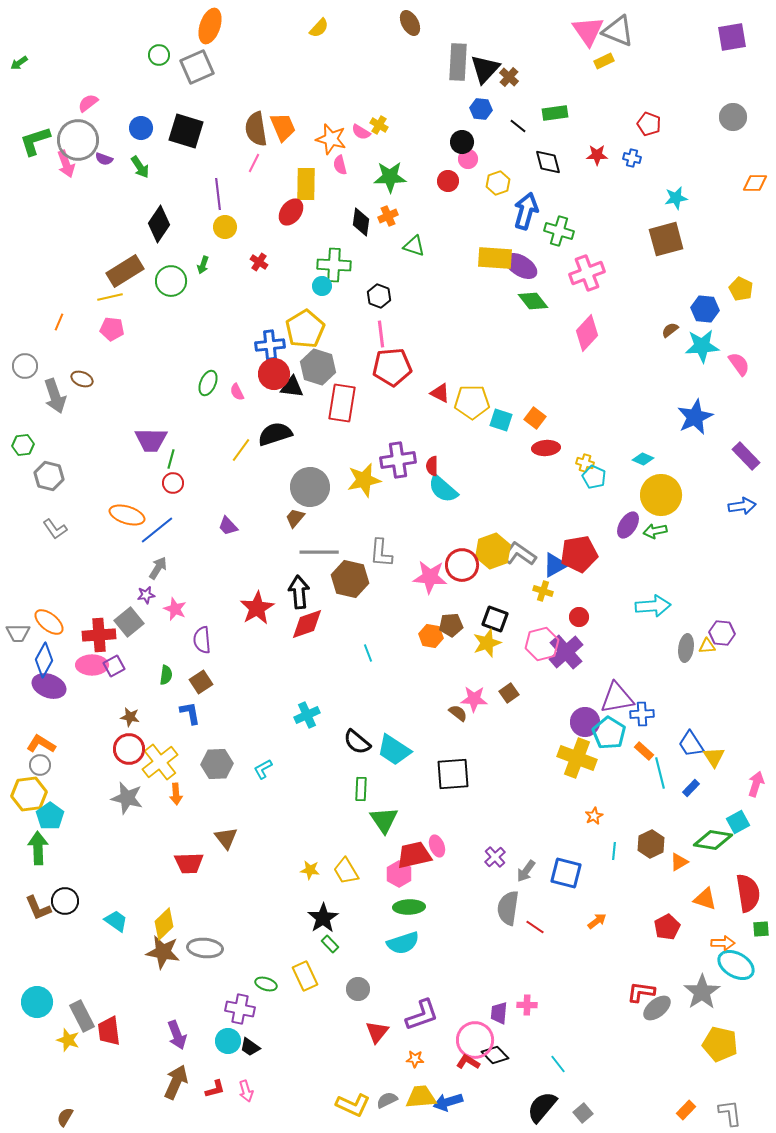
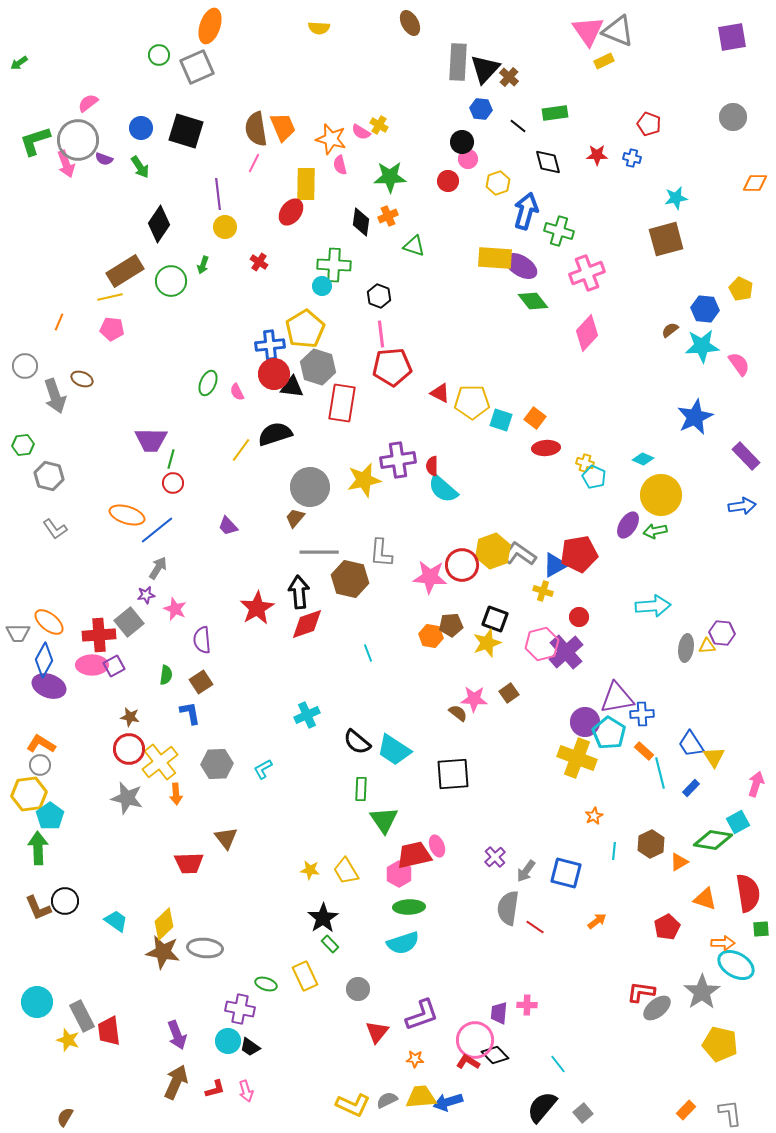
yellow semicircle at (319, 28): rotated 50 degrees clockwise
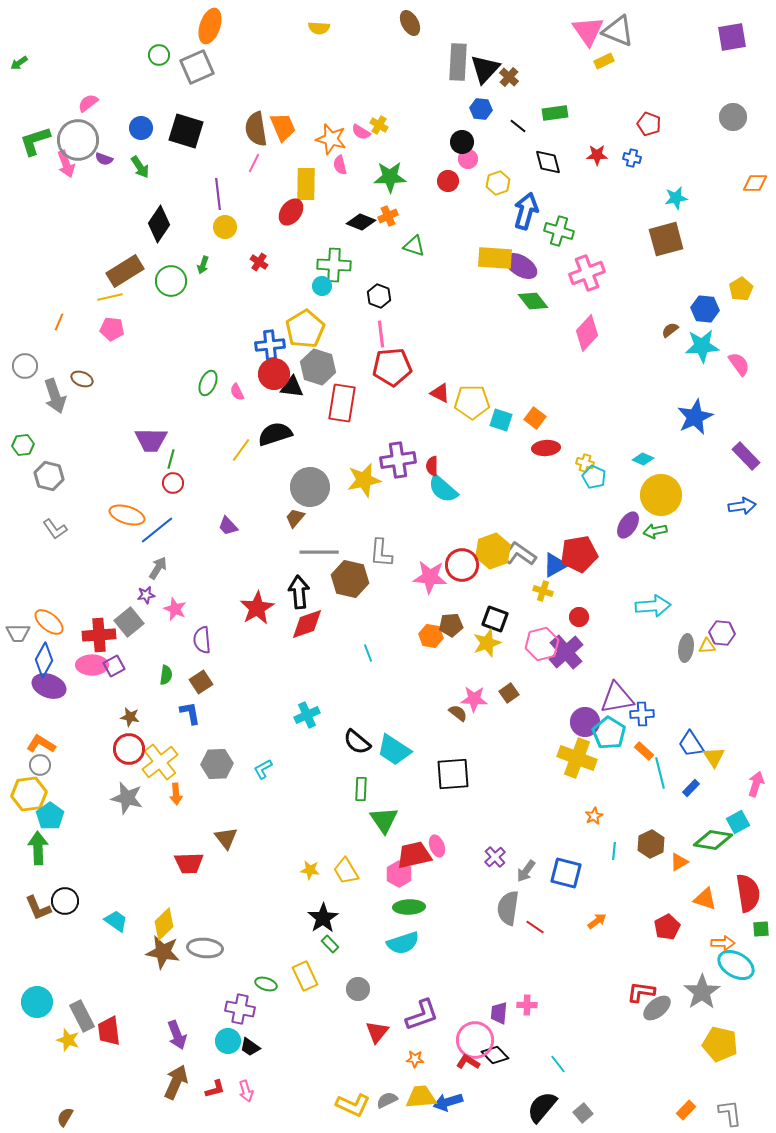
black diamond at (361, 222): rotated 76 degrees counterclockwise
yellow pentagon at (741, 289): rotated 15 degrees clockwise
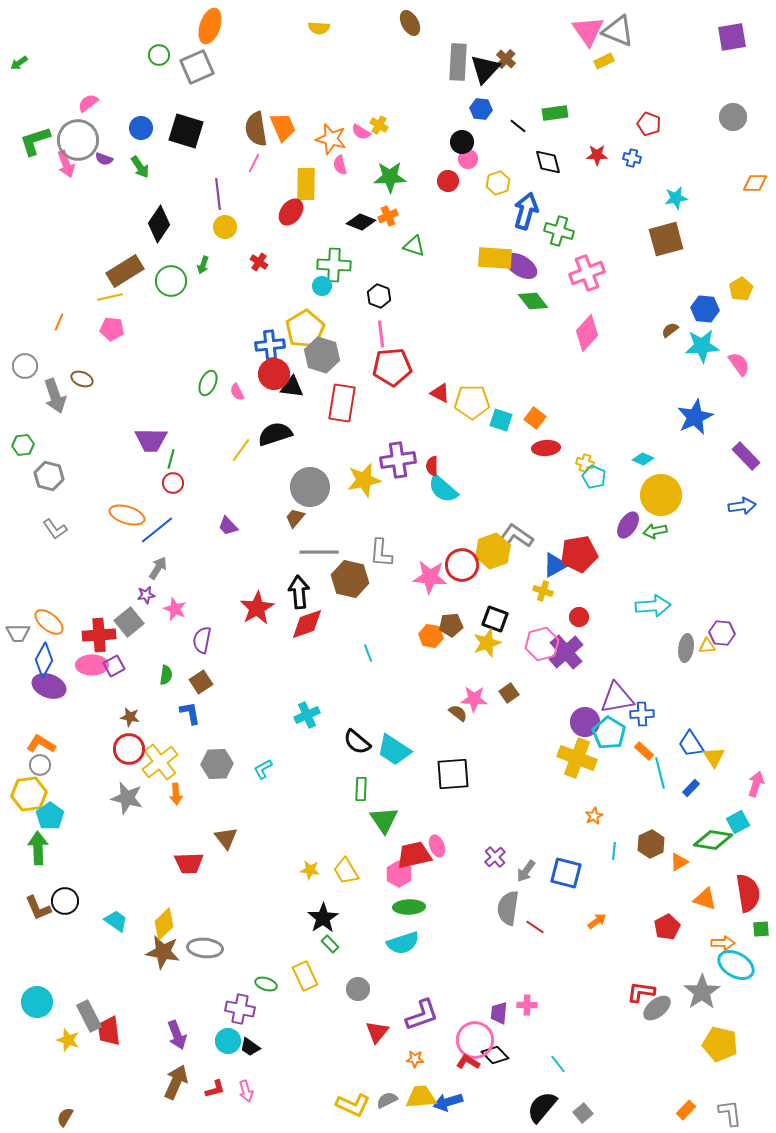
brown cross at (509, 77): moved 3 px left, 18 px up
gray hexagon at (318, 367): moved 4 px right, 12 px up
gray L-shape at (519, 554): moved 3 px left, 18 px up
purple semicircle at (202, 640): rotated 16 degrees clockwise
gray rectangle at (82, 1016): moved 7 px right
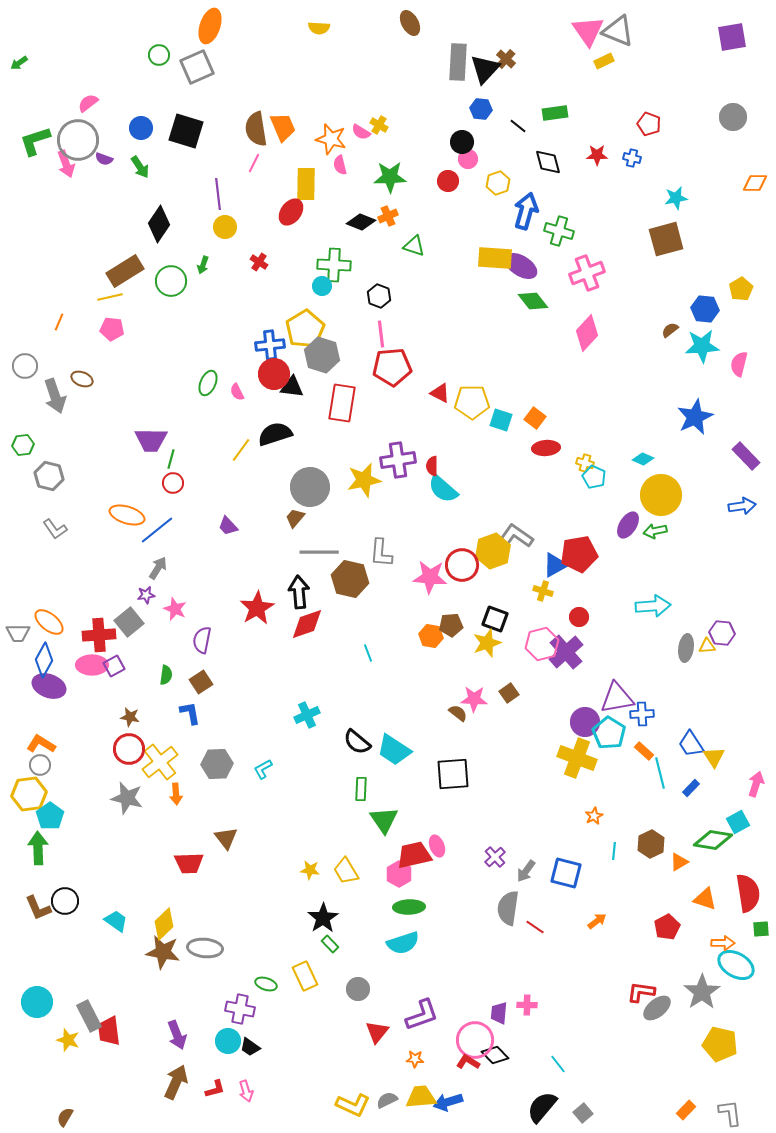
pink semicircle at (739, 364): rotated 130 degrees counterclockwise
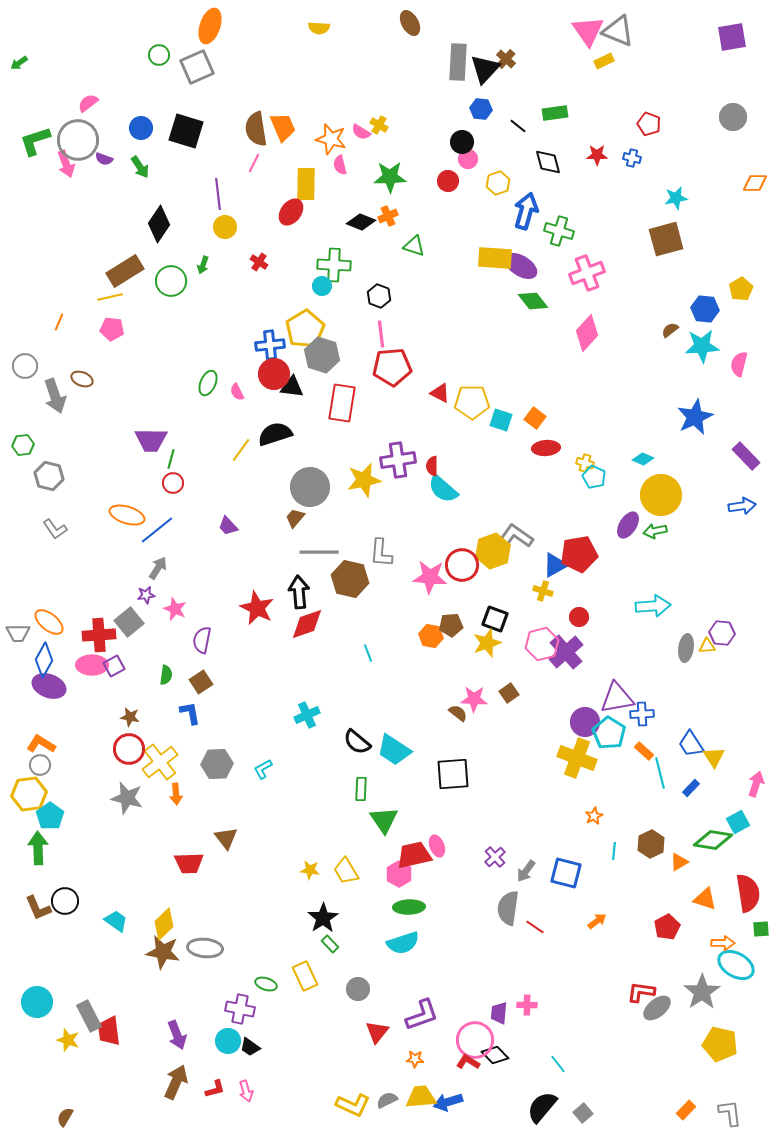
red star at (257, 608): rotated 16 degrees counterclockwise
